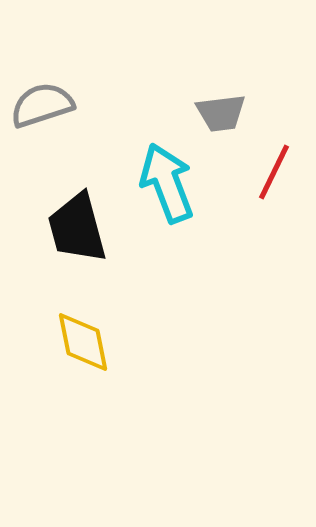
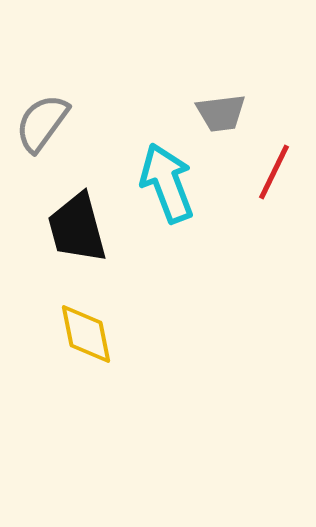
gray semicircle: moved 18 px down; rotated 36 degrees counterclockwise
yellow diamond: moved 3 px right, 8 px up
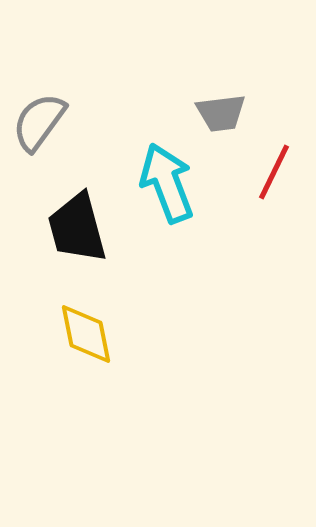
gray semicircle: moved 3 px left, 1 px up
